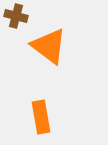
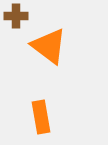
brown cross: rotated 15 degrees counterclockwise
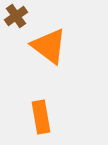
brown cross: rotated 35 degrees counterclockwise
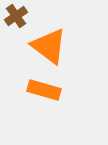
orange rectangle: moved 3 px right, 27 px up; rotated 64 degrees counterclockwise
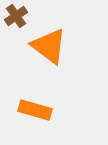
orange rectangle: moved 9 px left, 20 px down
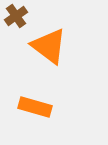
orange rectangle: moved 3 px up
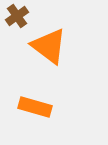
brown cross: moved 1 px right
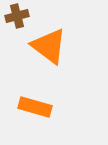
brown cross: rotated 20 degrees clockwise
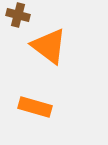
brown cross: moved 1 px right, 1 px up; rotated 30 degrees clockwise
